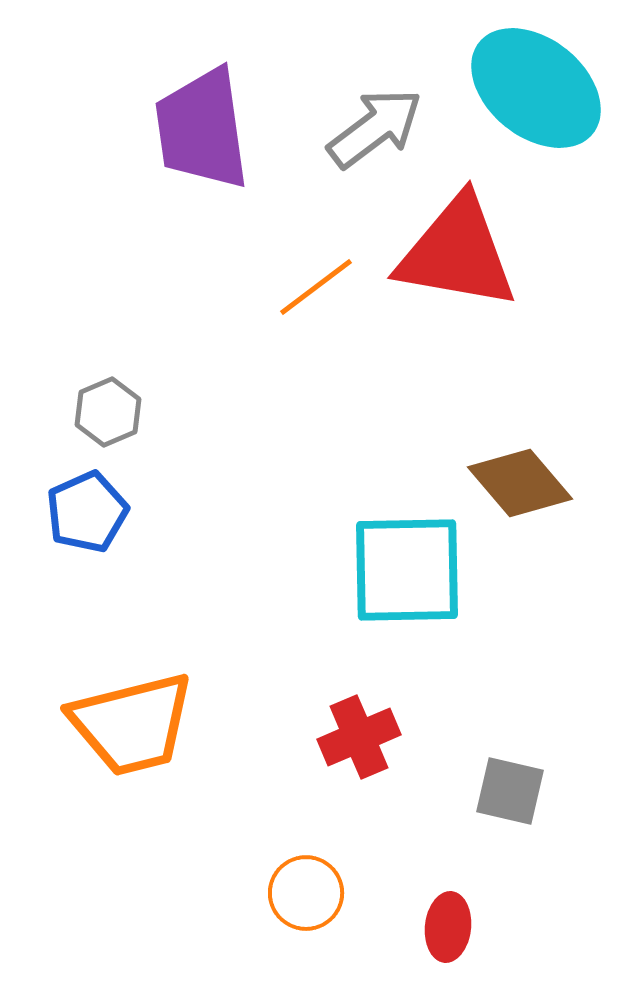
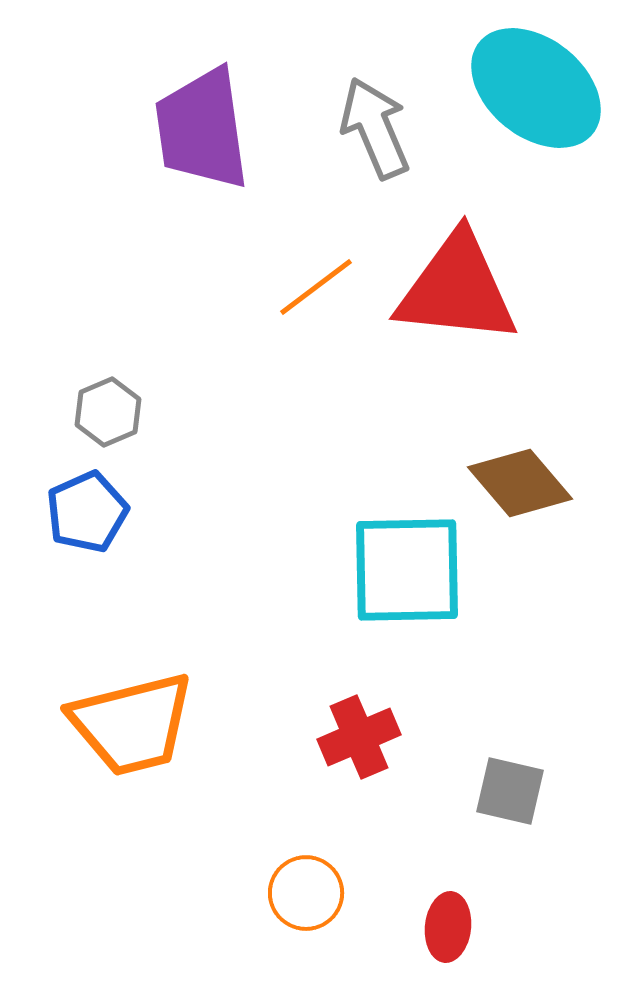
gray arrow: rotated 76 degrees counterclockwise
red triangle: moved 36 px down; rotated 4 degrees counterclockwise
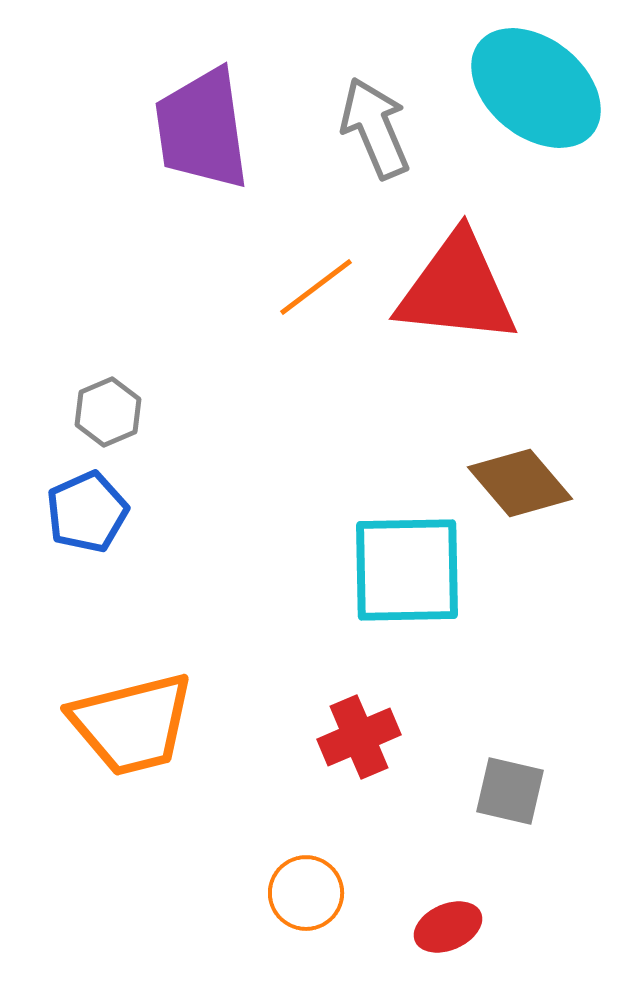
red ellipse: rotated 60 degrees clockwise
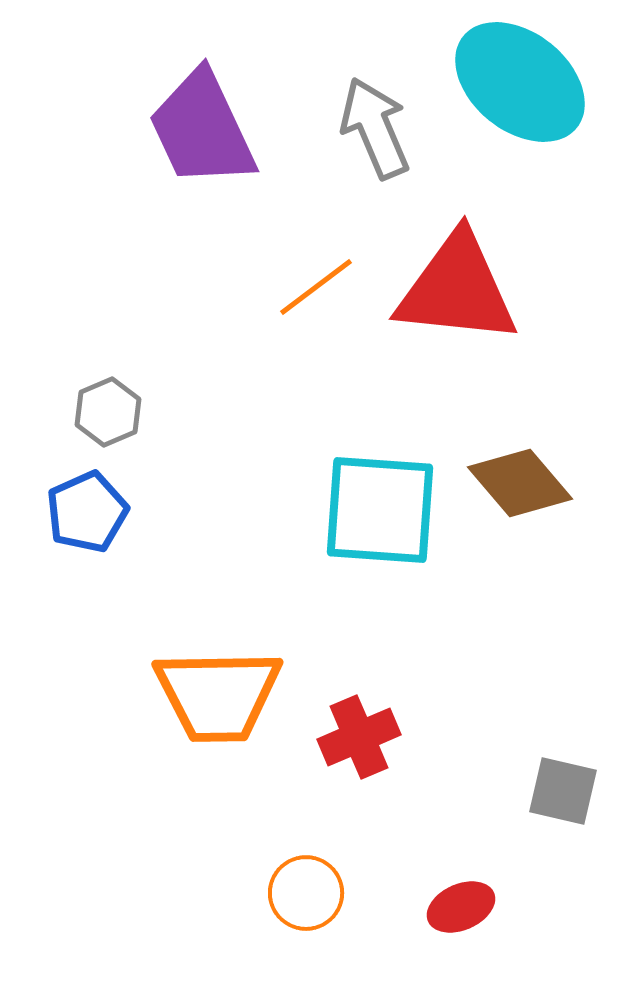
cyan ellipse: moved 16 px left, 6 px up
purple trapezoid: rotated 17 degrees counterclockwise
cyan square: moved 27 px left, 60 px up; rotated 5 degrees clockwise
orange trapezoid: moved 86 px right, 29 px up; rotated 13 degrees clockwise
gray square: moved 53 px right
red ellipse: moved 13 px right, 20 px up
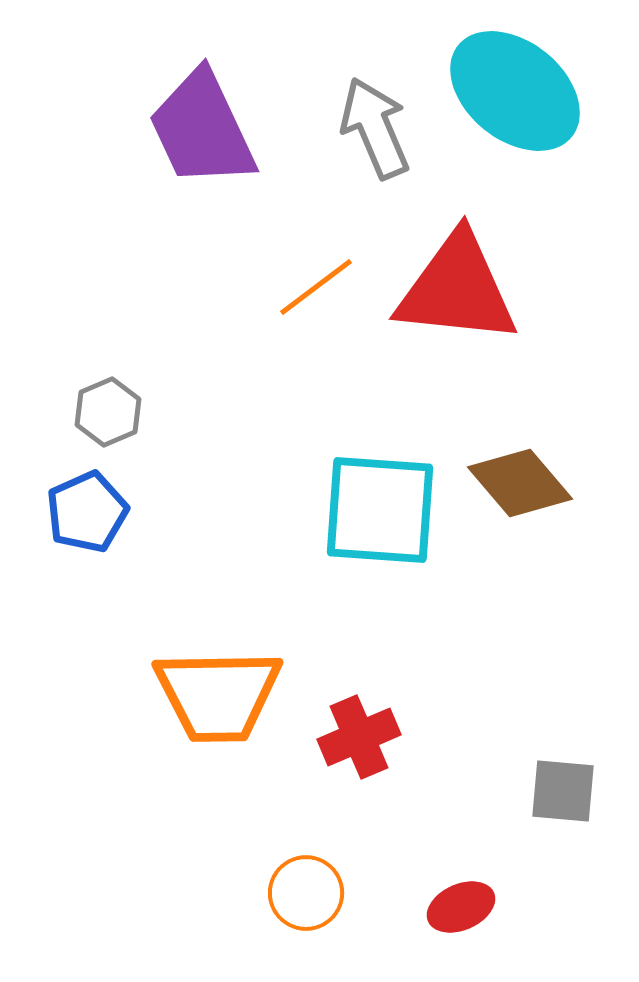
cyan ellipse: moved 5 px left, 9 px down
gray square: rotated 8 degrees counterclockwise
